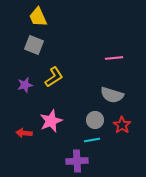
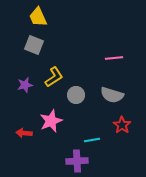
gray circle: moved 19 px left, 25 px up
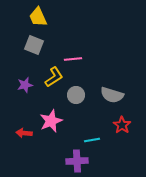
pink line: moved 41 px left, 1 px down
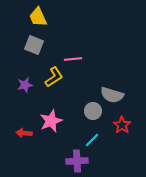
gray circle: moved 17 px right, 16 px down
cyan line: rotated 35 degrees counterclockwise
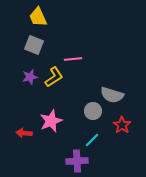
purple star: moved 5 px right, 8 px up
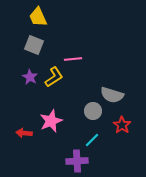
purple star: rotated 28 degrees counterclockwise
